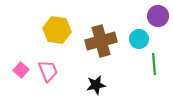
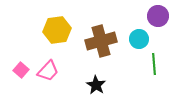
yellow hexagon: rotated 16 degrees counterclockwise
pink trapezoid: rotated 65 degrees clockwise
black star: rotated 30 degrees counterclockwise
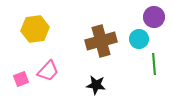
purple circle: moved 4 px left, 1 px down
yellow hexagon: moved 22 px left, 1 px up
pink square: moved 9 px down; rotated 28 degrees clockwise
black star: rotated 24 degrees counterclockwise
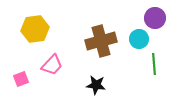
purple circle: moved 1 px right, 1 px down
pink trapezoid: moved 4 px right, 6 px up
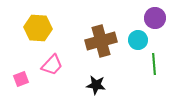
yellow hexagon: moved 3 px right, 1 px up; rotated 12 degrees clockwise
cyan circle: moved 1 px left, 1 px down
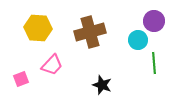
purple circle: moved 1 px left, 3 px down
brown cross: moved 11 px left, 9 px up
green line: moved 1 px up
black star: moved 6 px right; rotated 12 degrees clockwise
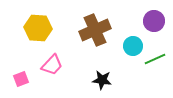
brown cross: moved 5 px right, 2 px up; rotated 8 degrees counterclockwise
cyan circle: moved 5 px left, 6 px down
green line: moved 1 px right, 4 px up; rotated 70 degrees clockwise
black star: moved 5 px up; rotated 12 degrees counterclockwise
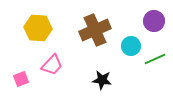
cyan circle: moved 2 px left
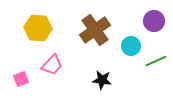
brown cross: rotated 12 degrees counterclockwise
green line: moved 1 px right, 2 px down
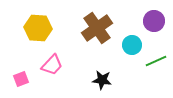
brown cross: moved 2 px right, 2 px up
cyan circle: moved 1 px right, 1 px up
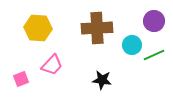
brown cross: rotated 32 degrees clockwise
green line: moved 2 px left, 6 px up
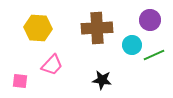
purple circle: moved 4 px left, 1 px up
pink square: moved 1 px left, 2 px down; rotated 28 degrees clockwise
